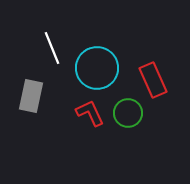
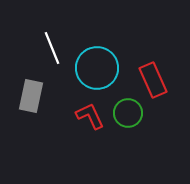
red L-shape: moved 3 px down
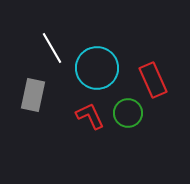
white line: rotated 8 degrees counterclockwise
gray rectangle: moved 2 px right, 1 px up
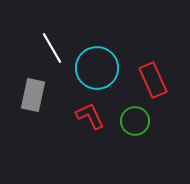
green circle: moved 7 px right, 8 px down
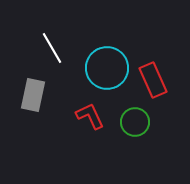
cyan circle: moved 10 px right
green circle: moved 1 px down
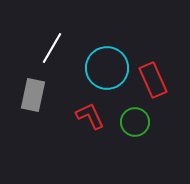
white line: rotated 60 degrees clockwise
